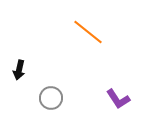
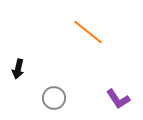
black arrow: moved 1 px left, 1 px up
gray circle: moved 3 px right
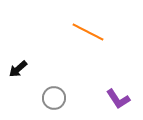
orange line: rotated 12 degrees counterclockwise
black arrow: rotated 36 degrees clockwise
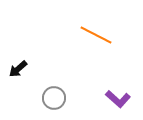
orange line: moved 8 px right, 3 px down
purple L-shape: rotated 15 degrees counterclockwise
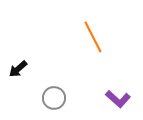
orange line: moved 3 px left, 2 px down; rotated 36 degrees clockwise
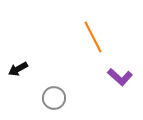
black arrow: rotated 12 degrees clockwise
purple L-shape: moved 2 px right, 22 px up
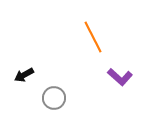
black arrow: moved 6 px right, 6 px down
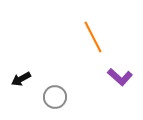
black arrow: moved 3 px left, 4 px down
gray circle: moved 1 px right, 1 px up
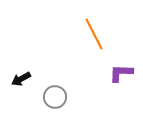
orange line: moved 1 px right, 3 px up
purple L-shape: moved 1 px right, 4 px up; rotated 140 degrees clockwise
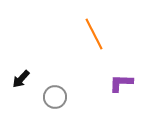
purple L-shape: moved 10 px down
black arrow: rotated 18 degrees counterclockwise
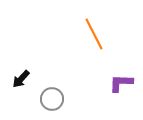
gray circle: moved 3 px left, 2 px down
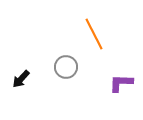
gray circle: moved 14 px right, 32 px up
